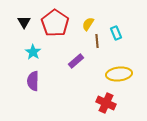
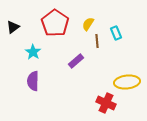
black triangle: moved 11 px left, 5 px down; rotated 24 degrees clockwise
yellow ellipse: moved 8 px right, 8 px down
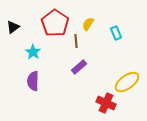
brown line: moved 21 px left
purple rectangle: moved 3 px right, 6 px down
yellow ellipse: rotated 30 degrees counterclockwise
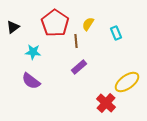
cyan star: rotated 28 degrees counterclockwise
purple semicircle: moved 2 px left; rotated 54 degrees counterclockwise
red cross: rotated 18 degrees clockwise
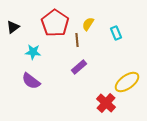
brown line: moved 1 px right, 1 px up
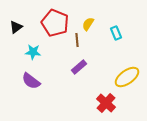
red pentagon: rotated 12 degrees counterclockwise
black triangle: moved 3 px right
yellow ellipse: moved 5 px up
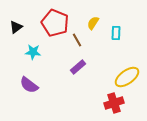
yellow semicircle: moved 5 px right, 1 px up
cyan rectangle: rotated 24 degrees clockwise
brown line: rotated 24 degrees counterclockwise
purple rectangle: moved 1 px left
purple semicircle: moved 2 px left, 4 px down
red cross: moved 8 px right; rotated 30 degrees clockwise
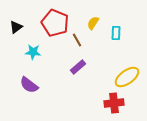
red cross: rotated 12 degrees clockwise
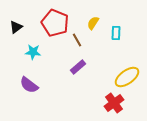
red cross: rotated 30 degrees counterclockwise
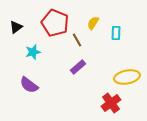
cyan star: rotated 21 degrees counterclockwise
yellow ellipse: rotated 25 degrees clockwise
red cross: moved 3 px left
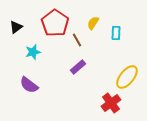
red pentagon: rotated 12 degrees clockwise
yellow ellipse: rotated 40 degrees counterclockwise
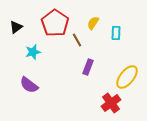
purple rectangle: moved 10 px right; rotated 28 degrees counterclockwise
